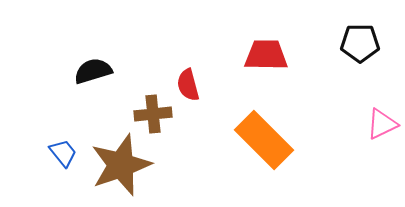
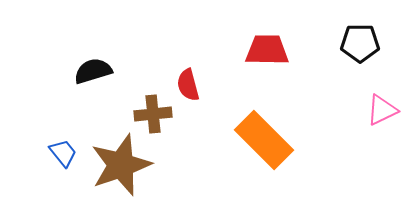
red trapezoid: moved 1 px right, 5 px up
pink triangle: moved 14 px up
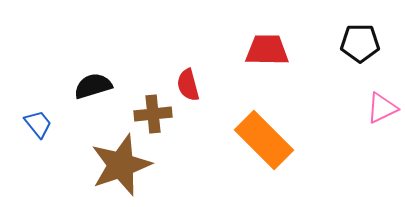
black semicircle: moved 15 px down
pink triangle: moved 2 px up
blue trapezoid: moved 25 px left, 29 px up
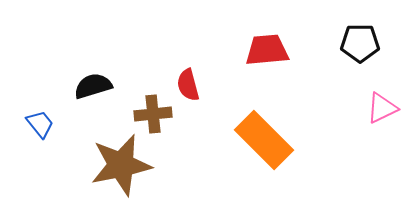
red trapezoid: rotated 6 degrees counterclockwise
blue trapezoid: moved 2 px right
brown star: rotated 8 degrees clockwise
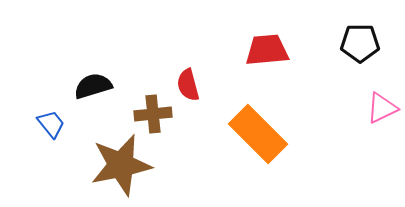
blue trapezoid: moved 11 px right
orange rectangle: moved 6 px left, 6 px up
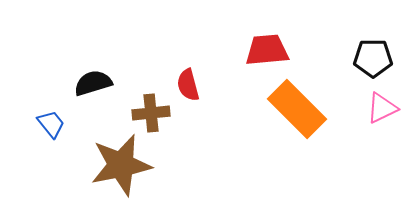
black pentagon: moved 13 px right, 15 px down
black semicircle: moved 3 px up
brown cross: moved 2 px left, 1 px up
orange rectangle: moved 39 px right, 25 px up
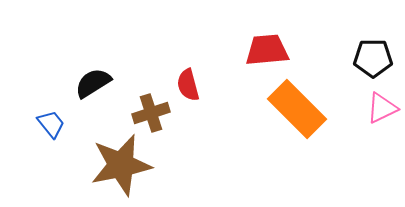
black semicircle: rotated 15 degrees counterclockwise
brown cross: rotated 12 degrees counterclockwise
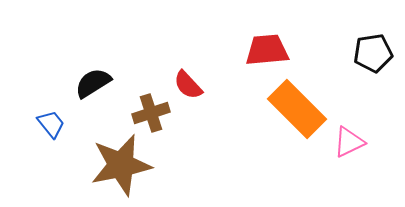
black pentagon: moved 5 px up; rotated 9 degrees counterclockwise
red semicircle: rotated 28 degrees counterclockwise
pink triangle: moved 33 px left, 34 px down
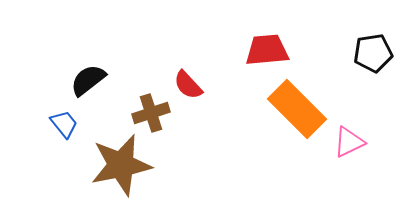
black semicircle: moved 5 px left, 3 px up; rotated 6 degrees counterclockwise
blue trapezoid: moved 13 px right
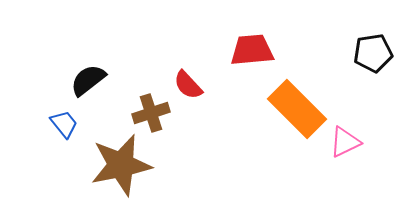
red trapezoid: moved 15 px left
pink triangle: moved 4 px left
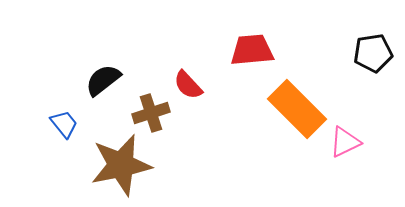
black semicircle: moved 15 px right
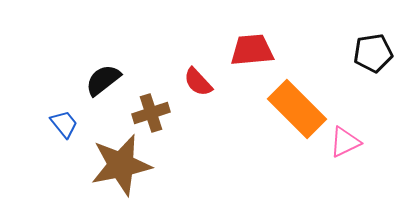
red semicircle: moved 10 px right, 3 px up
